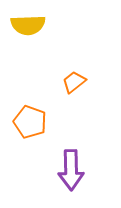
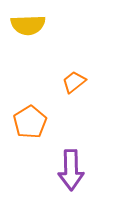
orange pentagon: rotated 20 degrees clockwise
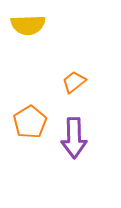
purple arrow: moved 3 px right, 32 px up
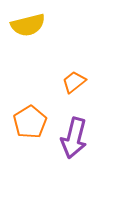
yellow semicircle: rotated 12 degrees counterclockwise
purple arrow: rotated 15 degrees clockwise
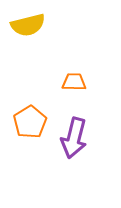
orange trapezoid: rotated 40 degrees clockwise
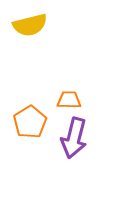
yellow semicircle: moved 2 px right
orange trapezoid: moved 5 px left, 18 px down
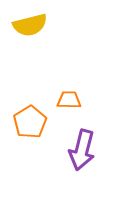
purple arrow: moved 8 px right, 12 px down
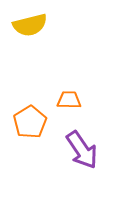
purple arrow: rotated 48 degrees counterclockwise
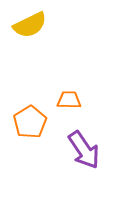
yellow semicircle: rotated 12 degrees counterclockwise
purple arrow: moved 2 px right
